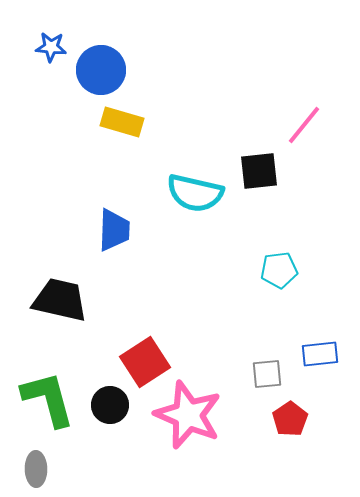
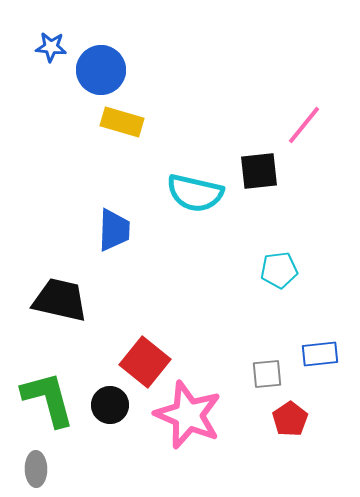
red square: rotated 18 degrees counterclockwise
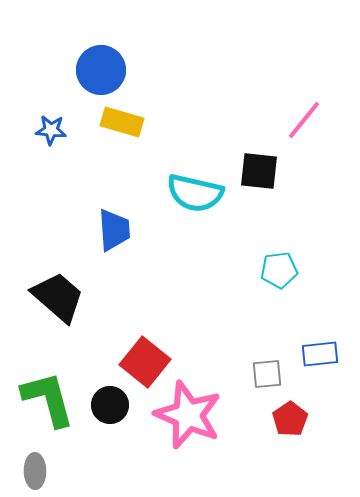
blue star: moved 83 px down
pink line: moved 5 px up
black square: rotated 12 degrees clockwise
blue trapezoid: rotated 6 degrees counterclockwise
black trapezoid: moved 2 px left, 3 px up; rotated 28 degrees clockwise
gray ellipse: moved 1 px left, 2 px down
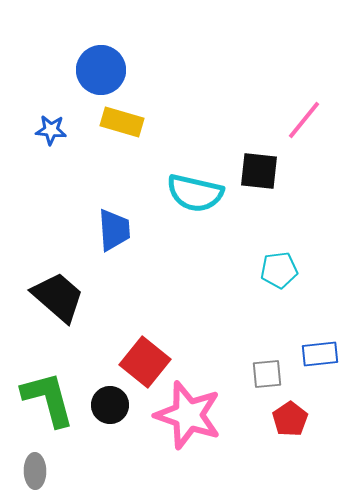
pink star: rotated 4 degrees counterclockwise
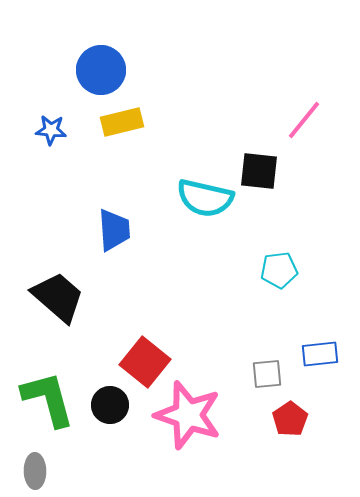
yellow rectangle: rotated 30 degrees counterclockwise
cyan semicircle: moved 10 px right, 5 px down
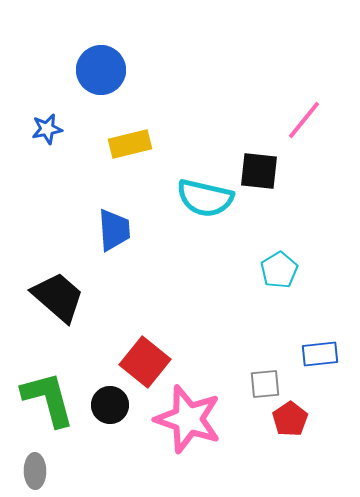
yellow rectangle: moved 8 px right, 22 px down
blue star: moved 4 px left, 1 px up; rotated 16 degrees counterclockwise
cyan pentagon: rotated 24 degrees counterclockwise
gray square: moved 2 px left, 10 px down
pink star: moved 4 px down
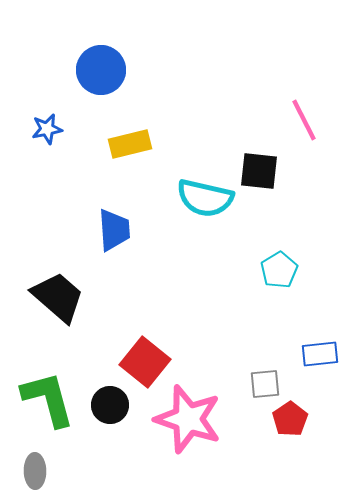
pink line: rotated 66 degrees counterclockwise
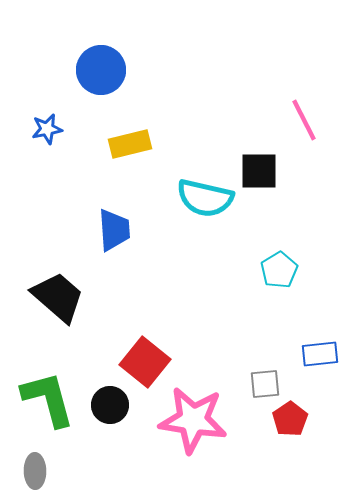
black square: rotated 6 degrees counterclockwise
pink star: moved 5 px right, 1 px down; rotated 10 degrees counterclockwise
